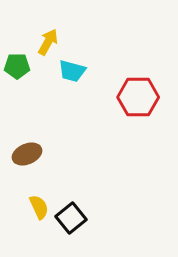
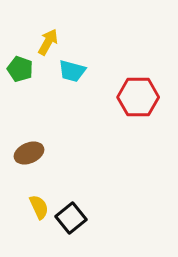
green pentagon: moved 3 px right, 3 px down; rotated 20 degrees clockwise
brown ellipse: moved 2 px right, 1 px up
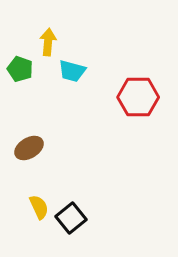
yellow arrow: rotated 24 degrees counterclockwise
brown ellipse: moved 5 px up; rotated 8 degrees counterclockwise
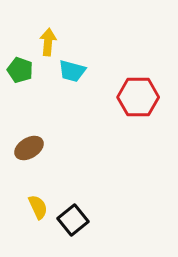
green pentagon: moved 1 px down
yellow semicircle: moved 1 px left
black square: moved 2 px right, 2 px down
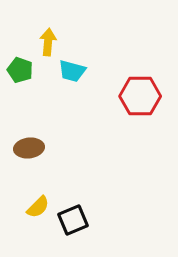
red hexagon: moved 2 px right, 1 px up
brown ellipse: rotated 24 degrees clockwise
yellow semicircle: rotated 70 degrees clockwise
black square: rotated 16 degrees clockwise
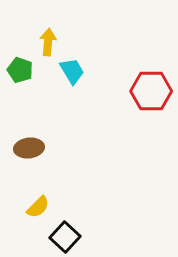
cyan trapezoid: rotated 136 degrees counterclockwise
red hexagon: moved 11 px right, 5 px up
black square: moved 8 px left, 17 px down; rotated 24 degrees counterclockwise
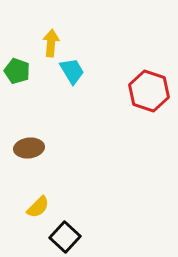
yellow arrow: moved 3 px right, 1 px down
green pentagon: moved 3 px left, 1 px down
red hexagon: moved 2 px left; rotated 18 degrees clockwise
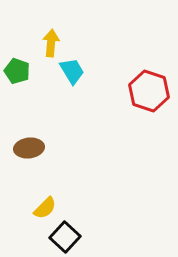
yellow semicircle: moved 7 px right, 1 px down
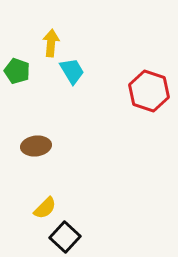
brown ellipse: moved 7 px right, 2 px up
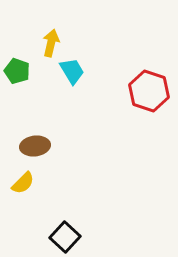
yellow arrow: rotated 8 degrees clockwise
brown ellipse: moved 1 px left
yellow semicircle: moved 22 px left, 25 px up
